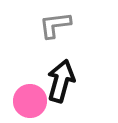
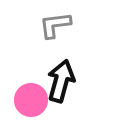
pink circle: moved 1 px right, 1 px up
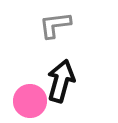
pink circle: moved 1 px left, 1 px down
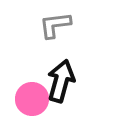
pink circle: moved 2 px right, 2 px up
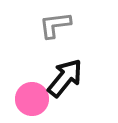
black arrow: moved 4 px right, 3 px up; rotated 24 degrees clockwise
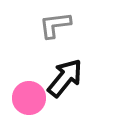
pink circle: moved 3 px left, 1 px up
